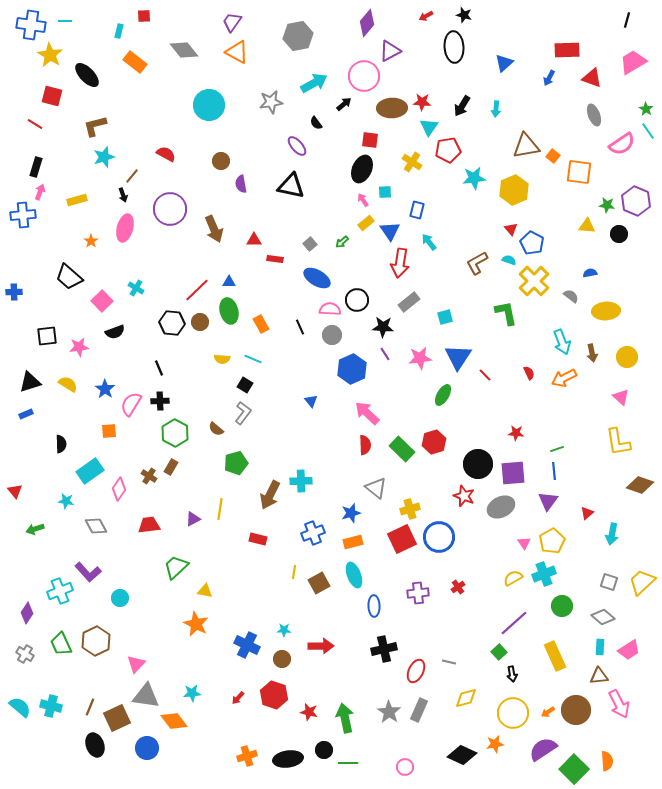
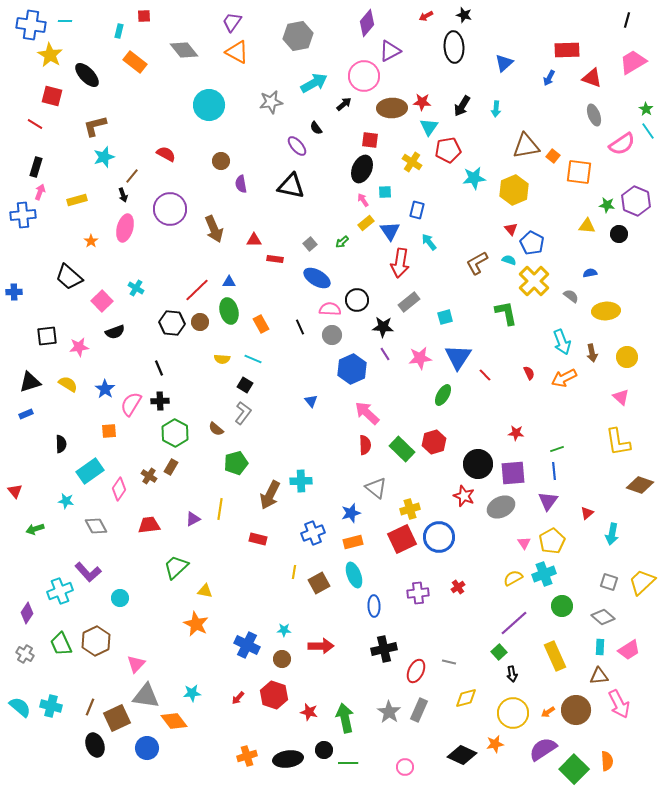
black semicircle at (316, 123): moved 5 px down
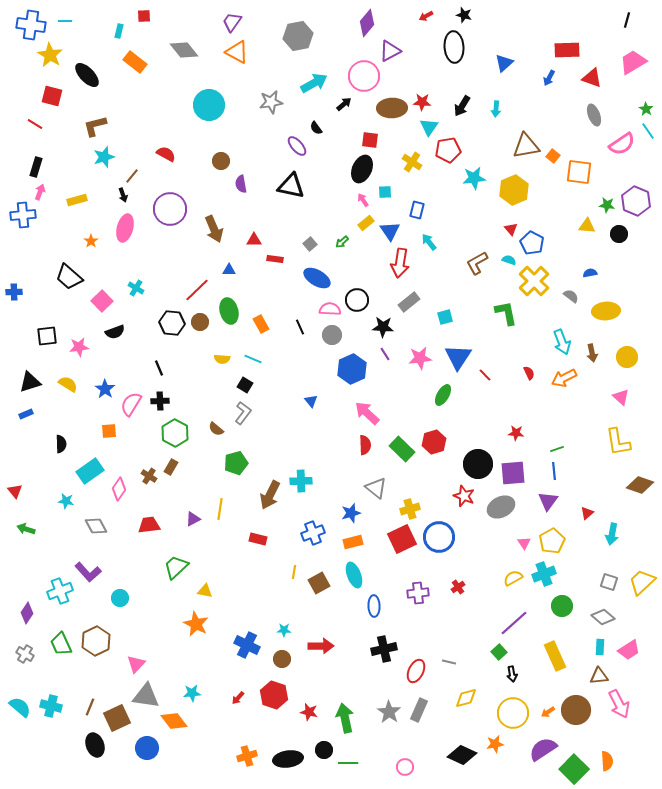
blue triangle at (229, 282): moved 12 px up
green arrow at (35, 529): moved 9 px left; rotated 36 degrees clockwise
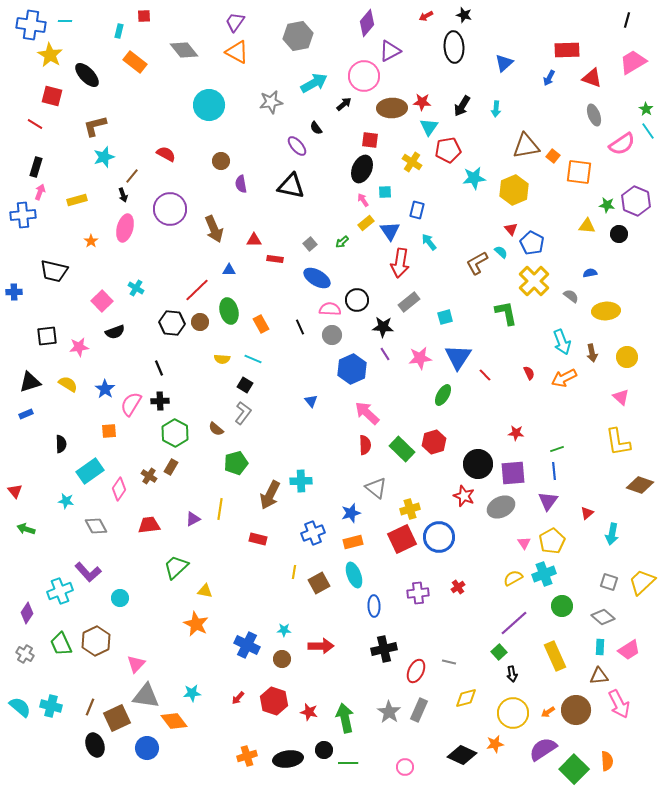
purple trapezoid at (232, 22): moved 3 px right
cyan semicircle at (509, 260): moved 8 px left, 8 px up; rotated 24 degrees clockwise
black trapezoid at (69, 277): moved 15 px left, 6 px up; rotated 28 degrees counterclockwise
red hexagon at (274, 695): moved 6 px down
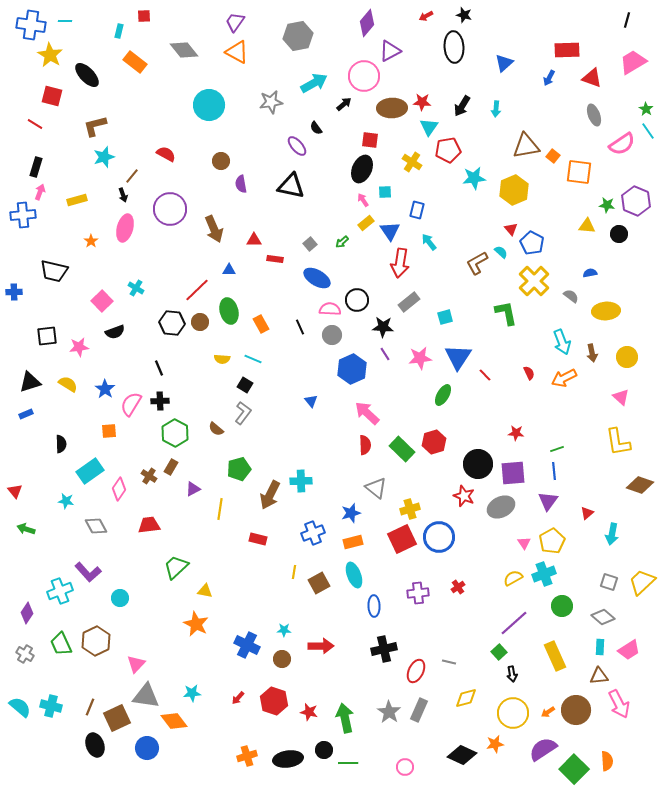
green pentagon at (236, 463): moved 3 px right, 6 px down
purple triangle at (193, 519): moved 30 px up
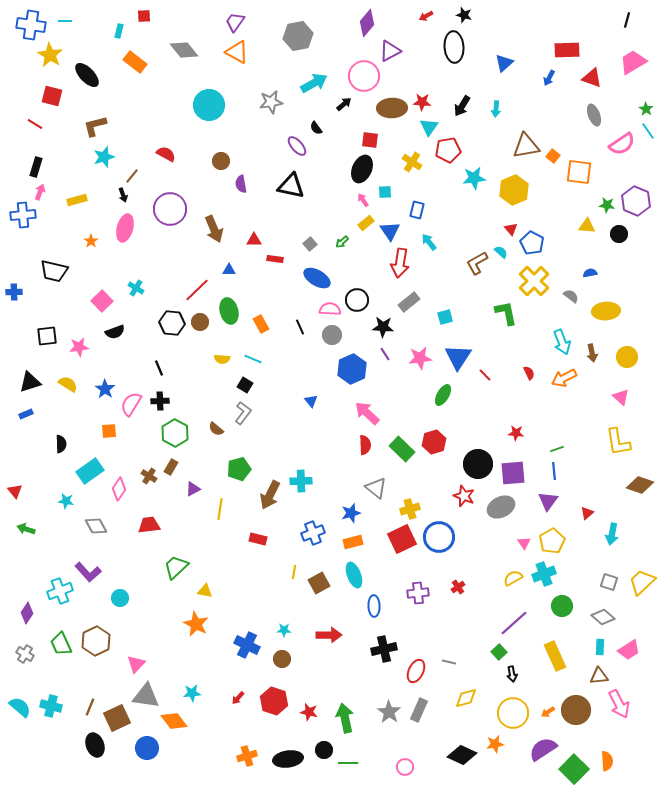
red arrow at (321, 646): moved 8 px right, 11 px up
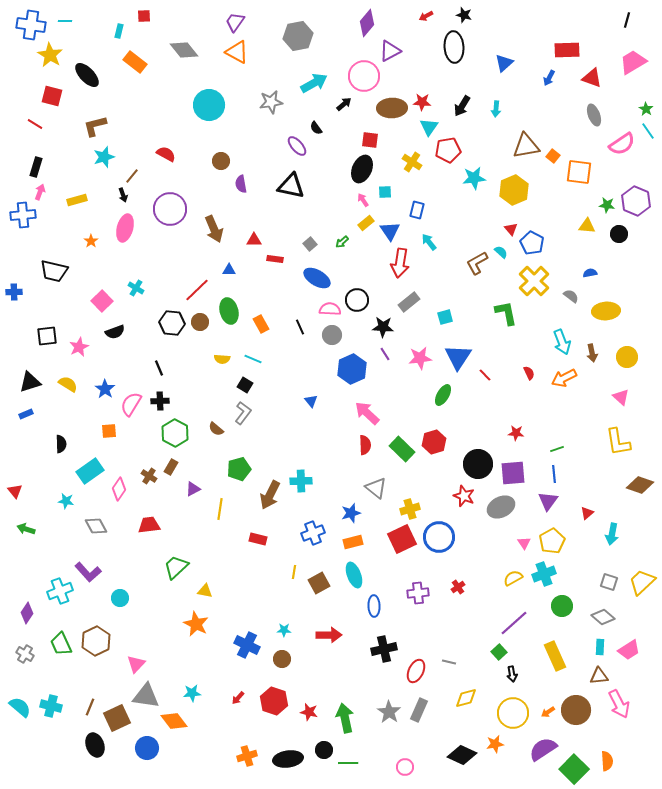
pink star at (79, 347): rotated 18 degrees counterclockwise
blue line at (554, 471): moved 3 px down
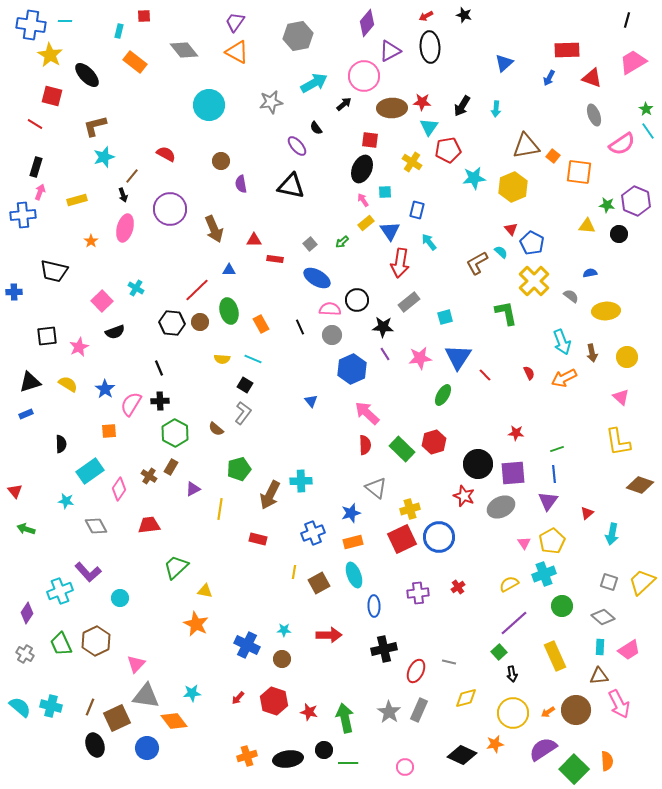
black ellipse at (454, 47): moved 24 px left
yellow hexagon at (514, 190): moved 1 px left, 3 px up
yellow semicircle at (513, 578): moved 4 px left, 6 px down
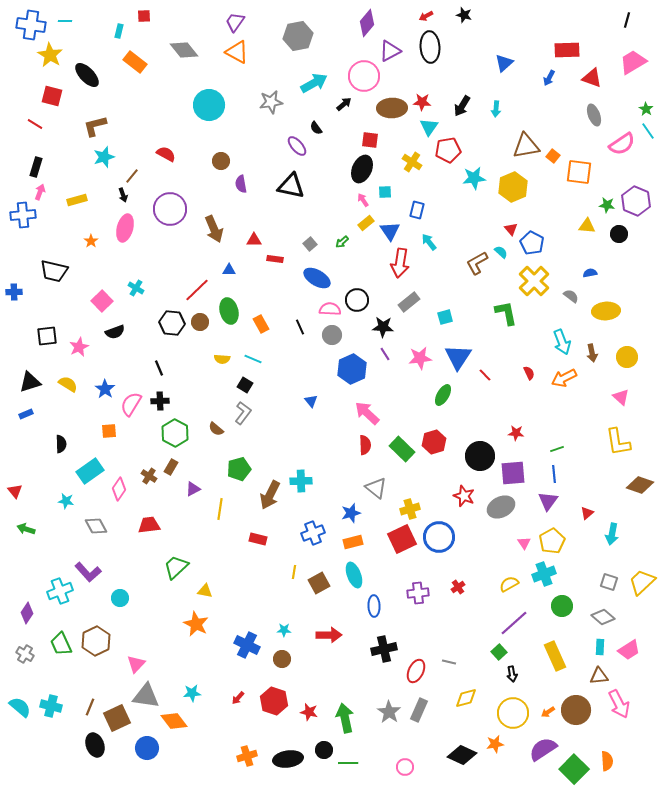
black circle at (478, 464): moved 2 px right, 8 px up
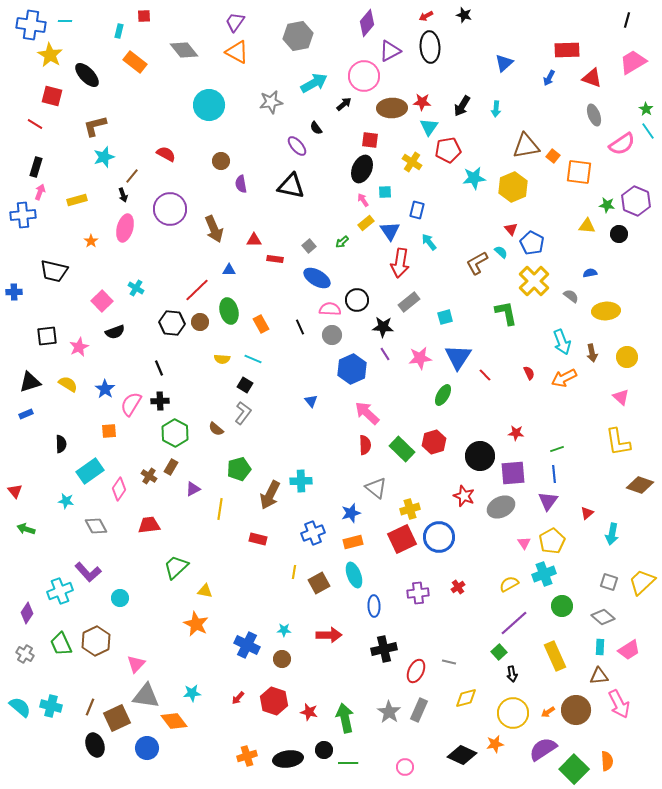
gray square at (310, 244): moved 1 px left, 2 px down
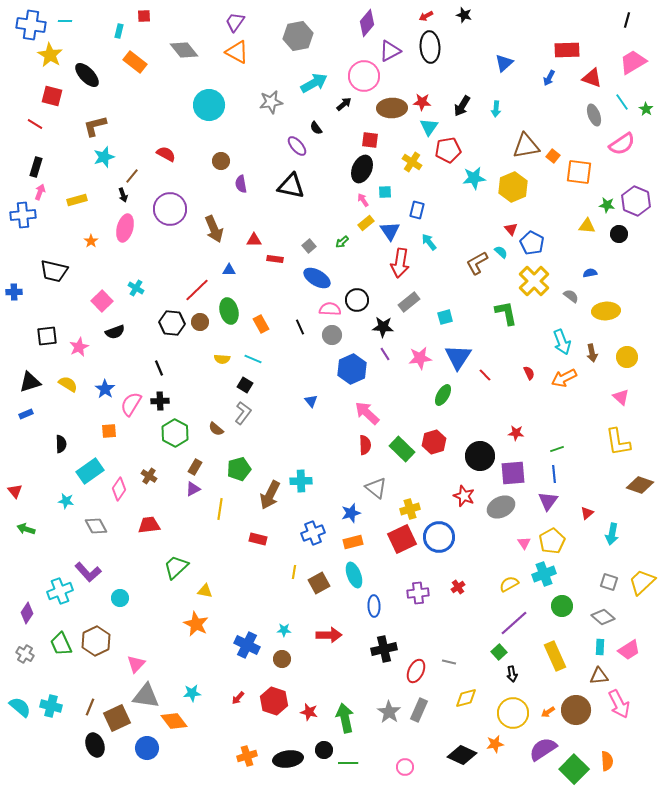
cyan line at (648, 131): moved 26 px left, 29 px up
brown rectangle at (171, 467): moved 24 px right
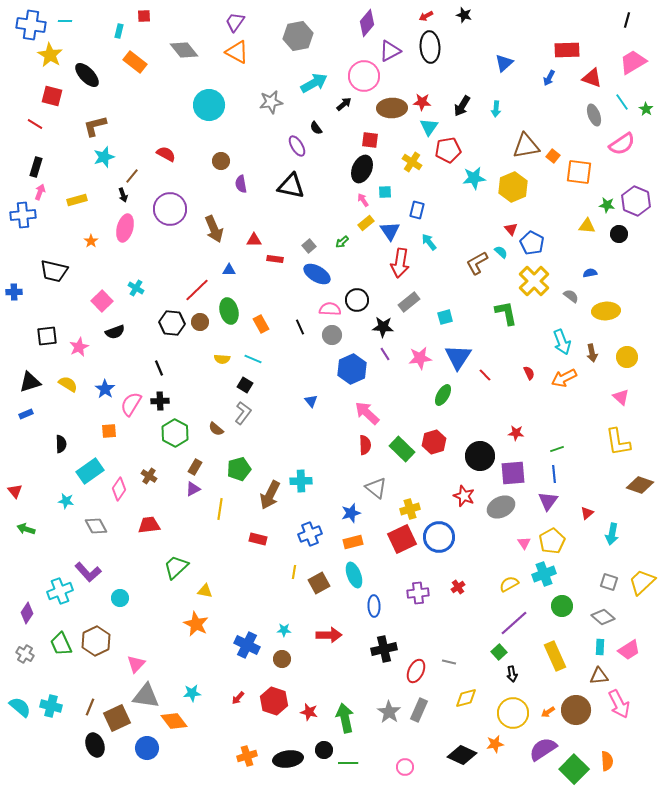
purple ellipse at (297, 146): rotated 10 degrees clockwise
blue ellipse at (317, 278): moved 4 px up
blue cross at (313, 533): moved 3 px left, 1 px down
